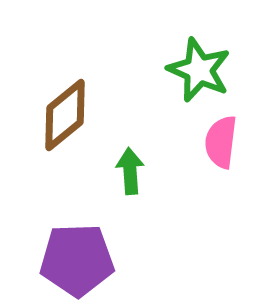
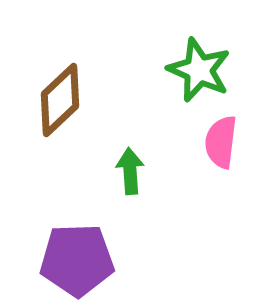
brown diamond: moved 5 px left, 15 px up; rotated 4 degrees counterclockwise
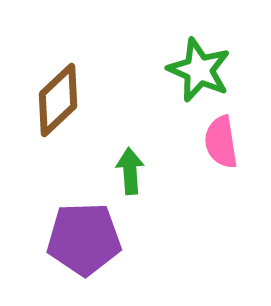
brown diamond: moved 2 px left
pink semicircle: rotated 16 degrees counterclockwise
purple pentagon: moved 7 px right, 21 px up
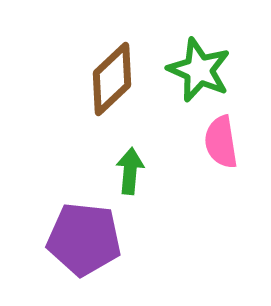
brown diamond: moved 54 px right, 21 px up
green arrow: rotated 9 degrees clockwise
purple pentagon: rotated 8 degrees clockwise
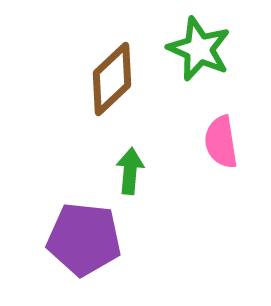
green star: moved 21 px up
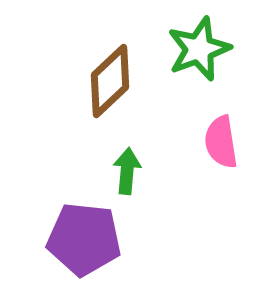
green star: rotated 28 degrees clockwise
brown diamond: moved 2 px left, 2 px down
green arrow: moved 3 px left
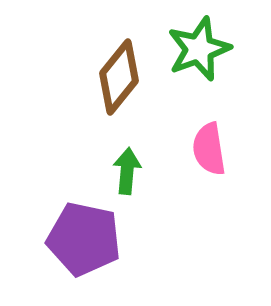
brown diamond: moved 9 px right, 4 px up; rotated 8 degrees counterclockwise
pink semicircle: moved 12 px left, 7 px down
purple pentagon: rotated 6 degrees clockwise
